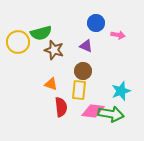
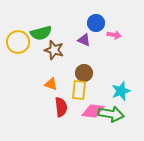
pink arrow: moved 4 px left
purple triangle: moved 2 px left, 6 px up
brown circle: moved 1 px right, 2 px down
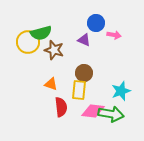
yellow circle: moved 10 px right
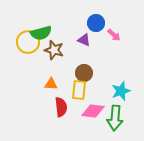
pink arrow: rotated 32 degrees clockwise
orange triangle: rotated 16 degrees counterclockwise
green arrow: moved 4 px right, 4 px down; rotated 85 degrees clockwise
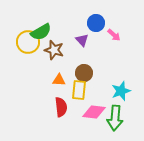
green semicircle: moved 1 px up; rotated 15 degrees counterclockwise
purple triangle: moved 2 px left; rotated 24 degrees clockwise
orange triangle: moved 8 px right, 4 px up
pink diamond: moved 1 px right, 1 px down
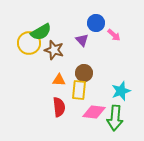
yellow circle: moved 1 px right, 1 px down
red semicircle: moved 2 px left
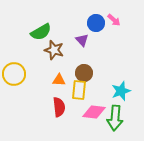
pink arrow: moved 15 px up
yellow circle: moved 15 px left, 31 px down
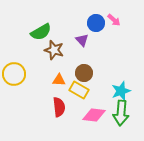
yellow rectangle: rotated 66 degrees counterclockwise
pink diamond: moved 3 px down
green arrow: moved 6 px right, 5 px up
